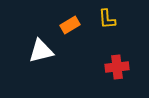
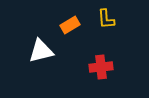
yellow L-shape: moved 1 px left
red cross: moved 16 px left
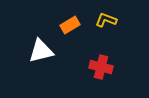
yellow L-shape: moved 1 px down; rotated 115 degrees clockwise
red cross: rotated 20 degrees clockwise
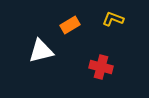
yellow L-shape: moved 7 px right, 1 px up
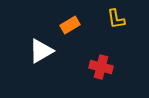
yellow L-shape: moved 3 px right; rotated 120 degrees counterclockwise
white triangle: rotated 16 degrees counterclockwise
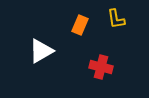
orange rectangle: moved 10 px right; rotated 36 degrees counterclockwise
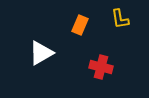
yellow L-shape: moved 4 px right
white triangle: moved 2 px down
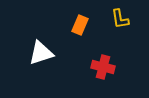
white triangle: rotated 12 degrees clockwise
red cross: moved 2 px right
